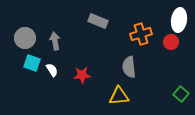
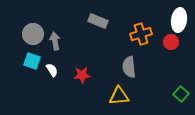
gray circle: moved 8 px right, 4 px up
cyan square: moved 2 px up
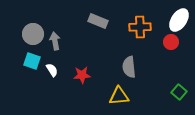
white ellipse: rotated 25 degrees clockwise
orange cross: moved 1 px left, 7 px up; rotated 15 degrees clockwise
green square: moved 2 px left, 2 px up
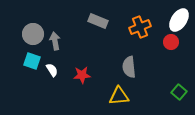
orange cross: rotated 20 degrees counterclockwise
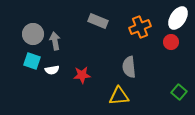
white ellipse: moved 1 px left, 2 px up
white semicircle: rotated 112 degrees clockwise
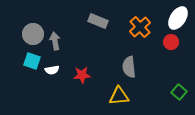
orange cross: rotated 20 degrees counterclockwise
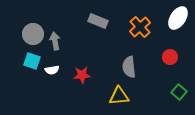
red circle: moved 1 px left, 15 px down
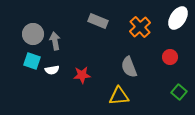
gray semicircle: rotated 15 degrees counterclockwise
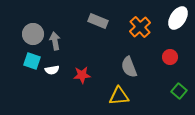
green square: moved 1 px up
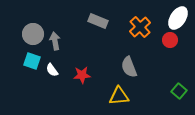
red circle: moved 17 px up
white semicircle: rotated 64 degrees clockwise
